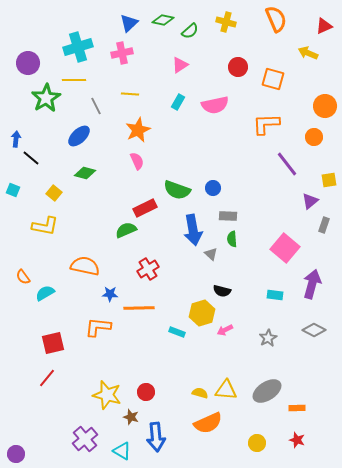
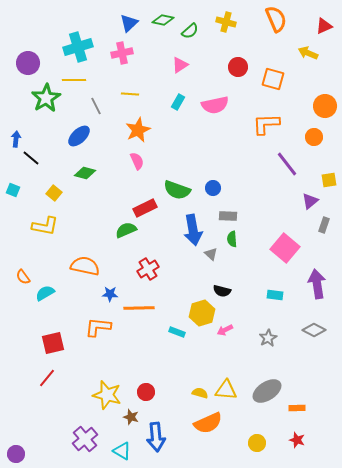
purple arrow at (312, 284): moved 5 px right; rotated 24 degrees counterclockwise
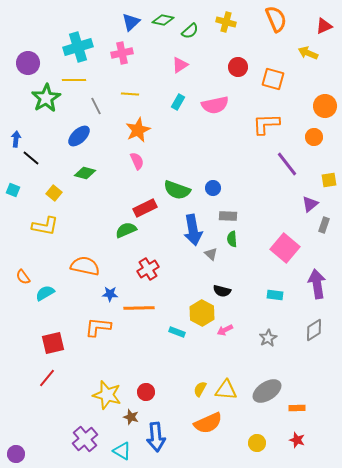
blue triangle at (129, 23): moved 2 px right, 1 px up
purple triangle at (310, 201): moved 3 px down
yellow hexagon at (202, 313): rotated 15 degrees counterclockwise
gray diamond at (314, 330): rotated 60 degrees counterclockwise
yellow semicircle at (200, 393): moved 4 px up; rotated 77 degrees counterclockwise
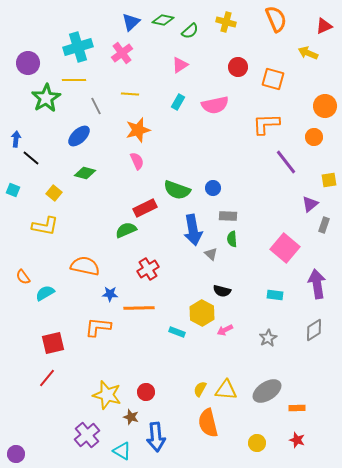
pink cross at (122, 53): rotated 25 degrees counterclockwise
orange star at (138, 130): rotated 10 degrees clockwise
purple line at (287, 164): moved 1 px left, 2 px up
orange semicircle at (208, 423): rotated 100 degrees clockwise
purple cross at (85, 439): moved 2 px right, 4 px up
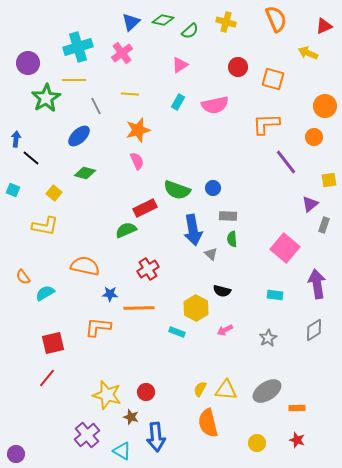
yellow hexagon at (202, 313): moved 6 px left, 5 px up
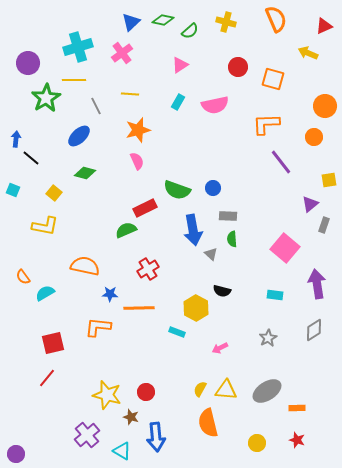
purple line at (286, 162): moved 5 px left
pink arrow at (225, 330): moved 5 px left, 18 px down
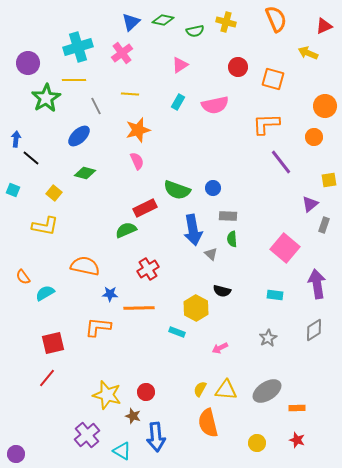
green semicircle at (190, 31): moved 5 px right; rotated 30 degrees clockwise
brown star at (131, 417): moved 2 px right, 1 px up
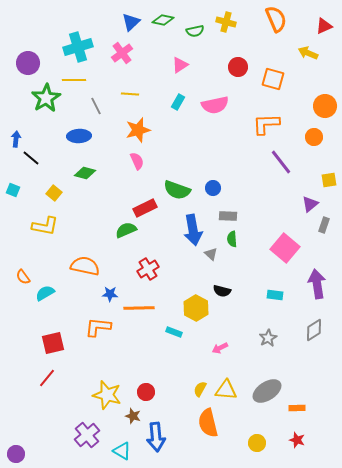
blue ellipse at (79, 136): rotated 40 degrees clockwise
cyan rectangle at (177, 332): moved 3 px left
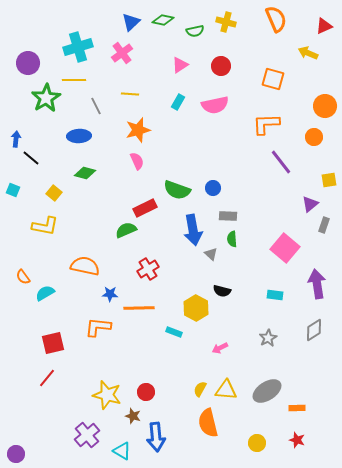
red circle at (238, 67): moved 17 px left, 1 px up
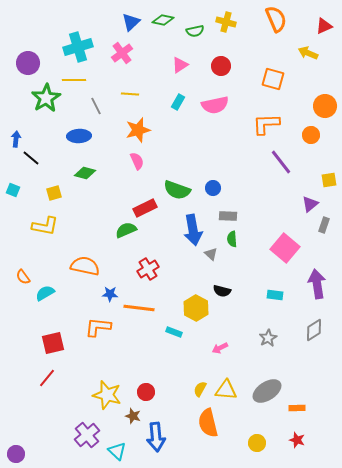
orange circle at (314, 137): moved 3 px left, 2 px up
yellow square at (54, 193): rotated 35 degrees clockwise
orange line at (139, 308): rotated 8 degrees clockwise
cyan triangle at (122, 451): moved 5 px left; rotated 12 degrees clockwise
